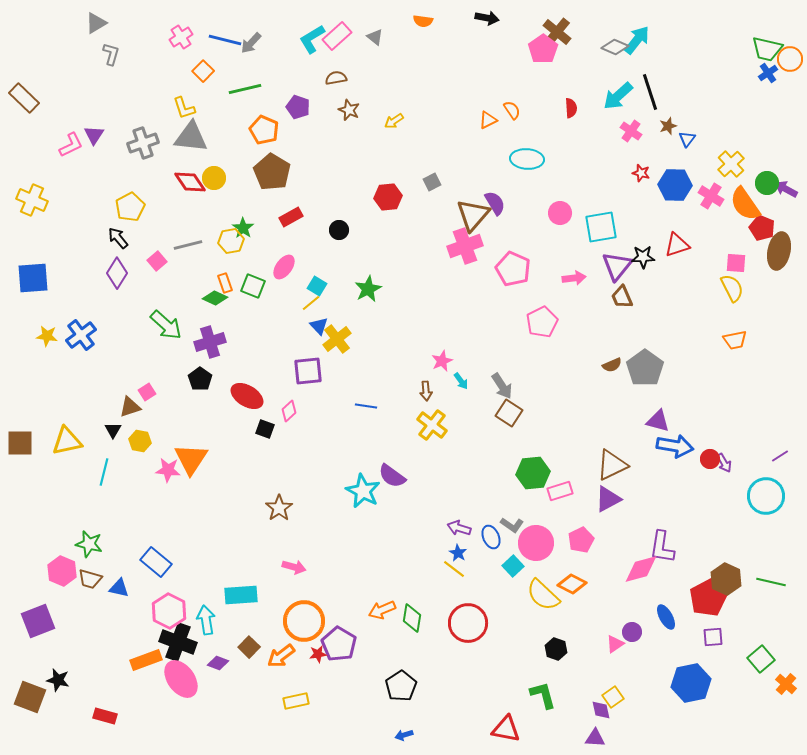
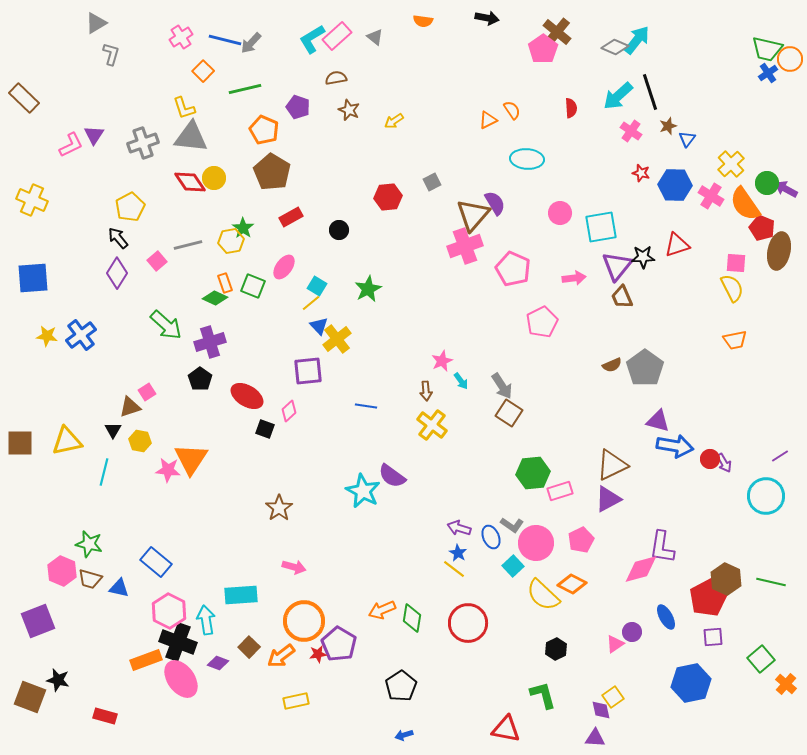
black hexagon at (556, 649): rotated 15 degrees clockwise
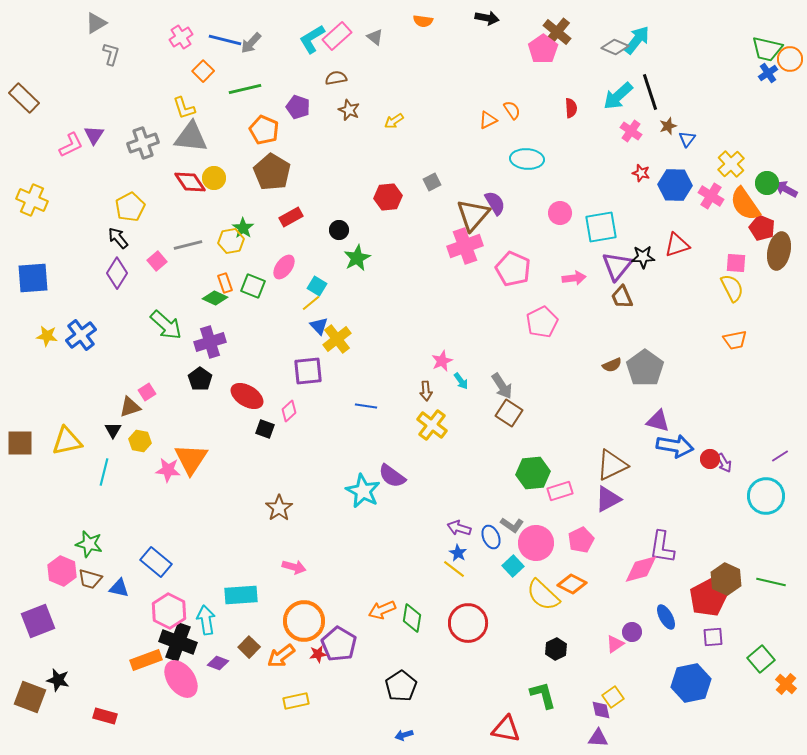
green star at (368, 289): moved 11 px left, 31 px up
purple triangle at (595, 738): moved 3 px right
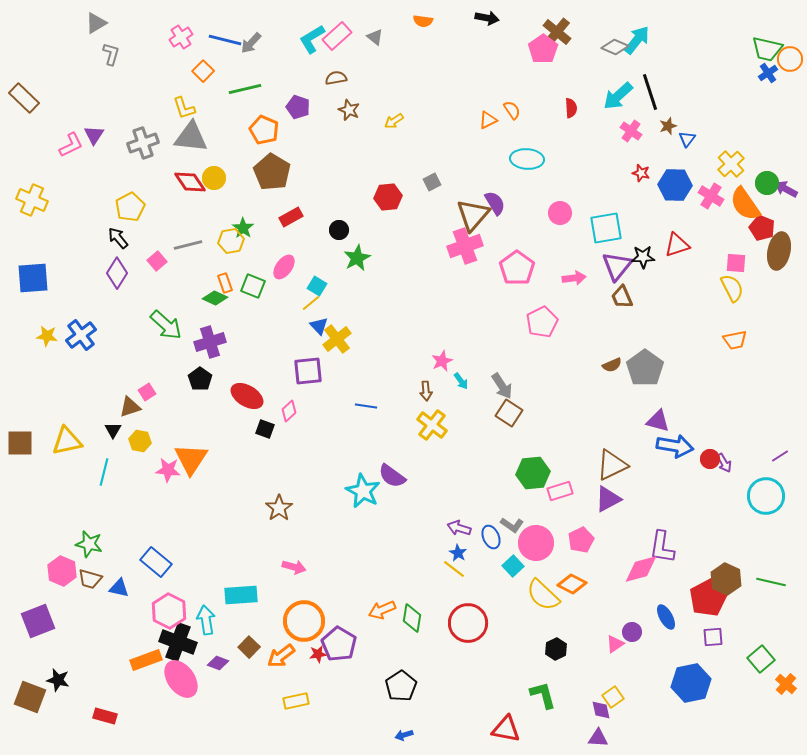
cyan square at (601, 227): moved 5 px right, 1 px down
pink pentagon at (513, 269): moved 4 px right, 1 px up; rotated 12 degrees clockwise
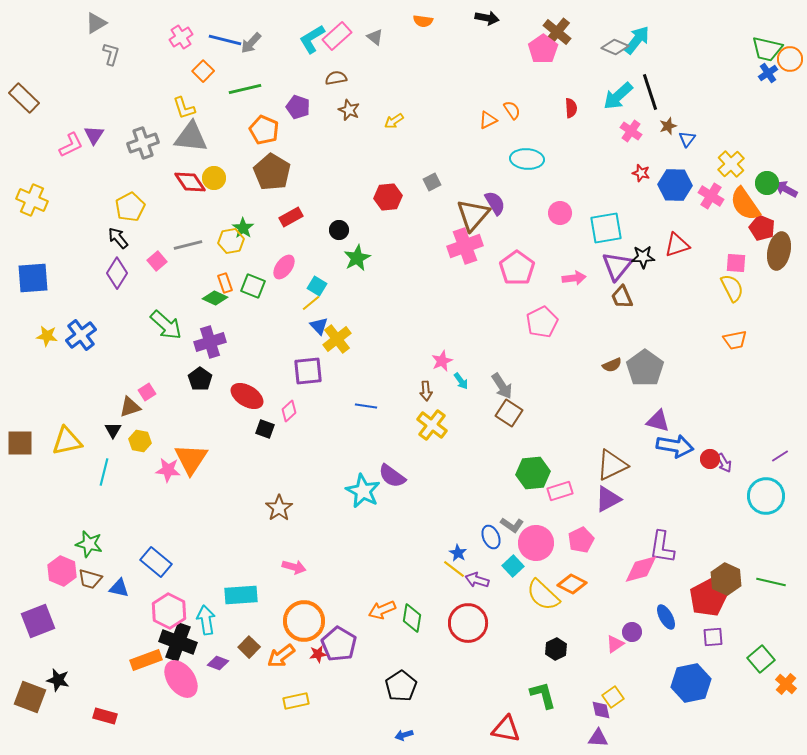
purple arrow at (459, 528): moved 18 px right, 52 px down
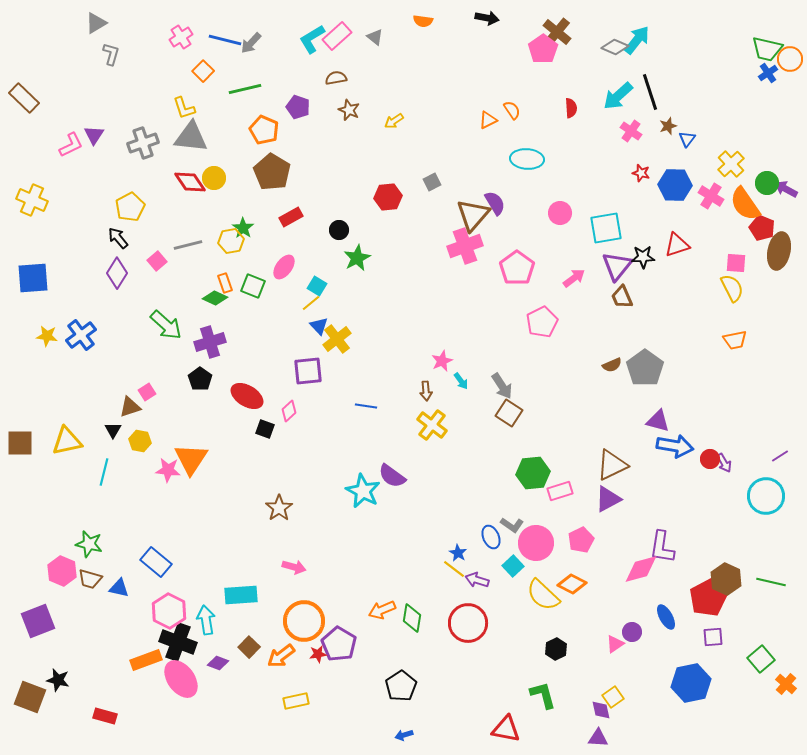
pink arrow at (574, 278): rotated 30 degrees counterclockwise
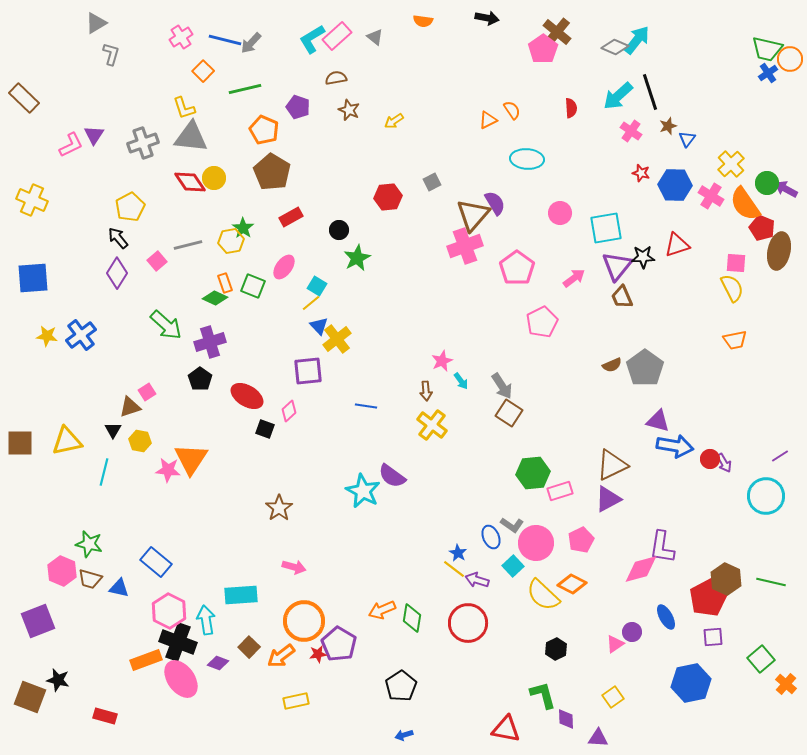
purple diamond at (601, 710): moved 35 px left, 9 px down; rotated 10 degrees clockwise
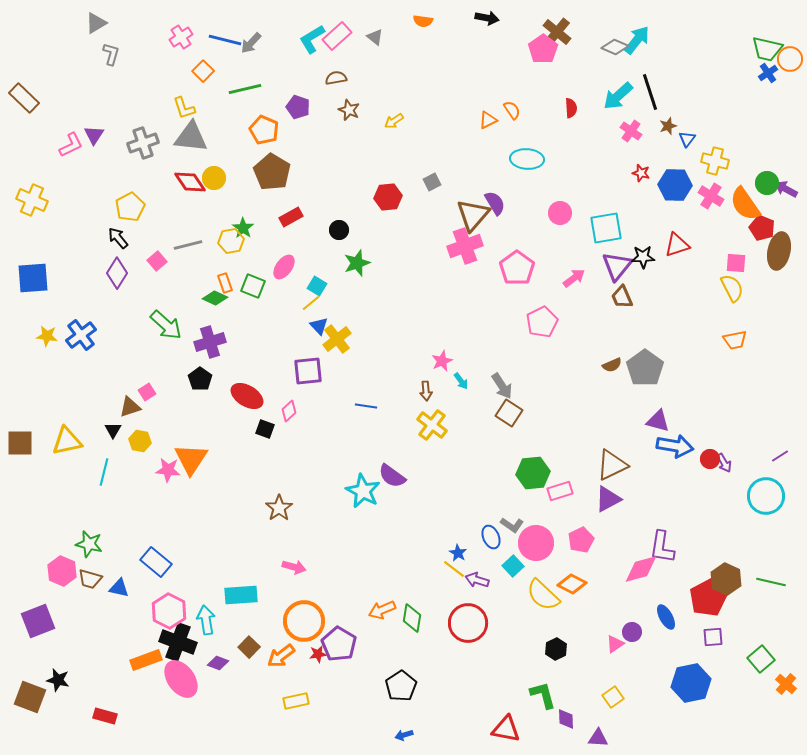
yellow cross at (731, 164): moved 16 px left, 3 px up; rotated 32 degrees counterclockwise
green star at (357, 258): moved 5 px down; rotated 8 degrees clockwise
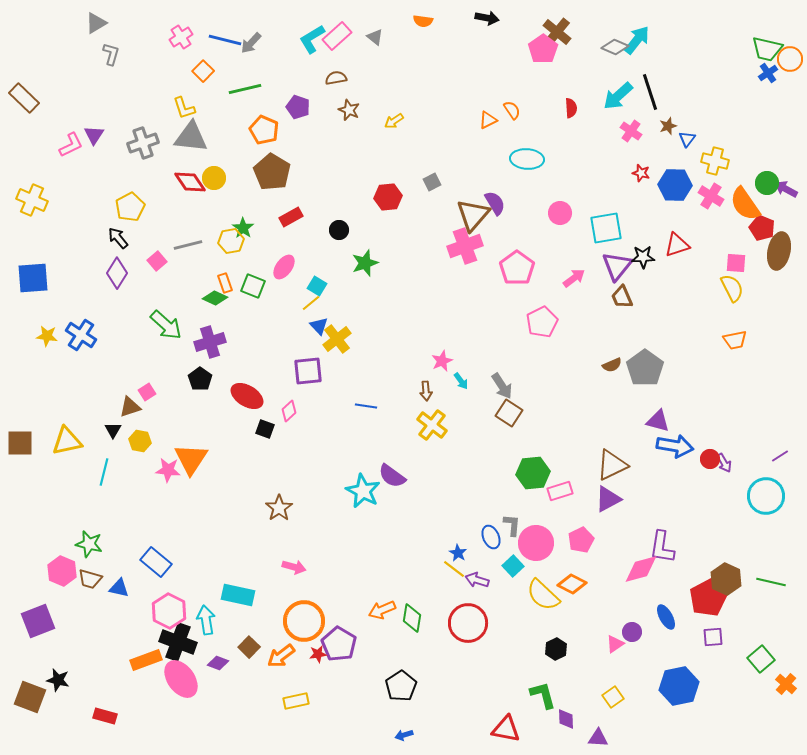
green star at (357, 263): moved 8 px right
blue cross at (81, 335): rotated 20 degrees counterclockwise
gray L-shape at (512, 525): rotated 120 degrees counterclockwise
cyan rectangle at (241, 595): moved 3 px left; rotated 16 degrees clockwise
blue hexagon at (691, 683): moved 12 px left, 3 px down
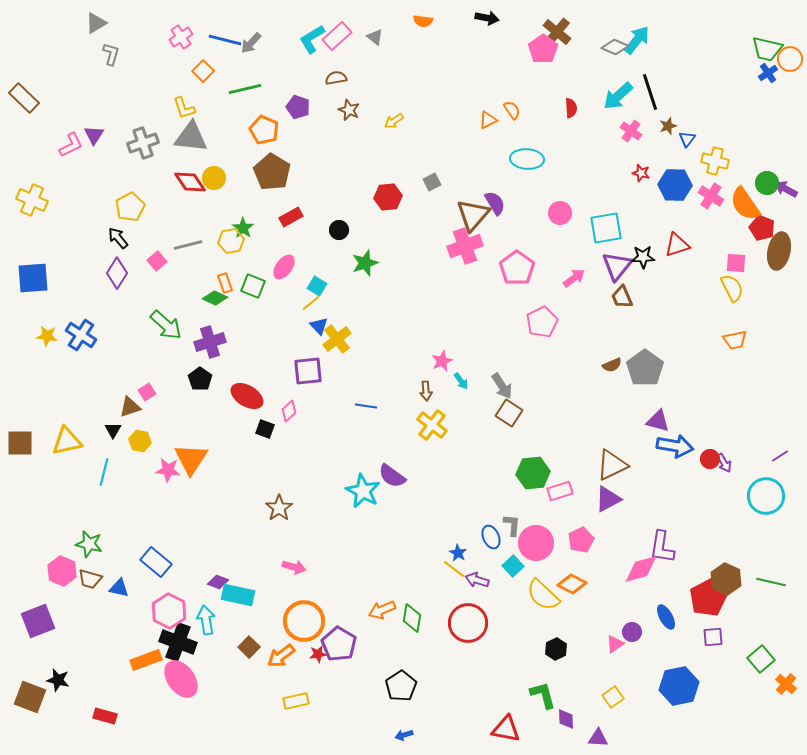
purple diamond at (218, 663): moved 81 px up
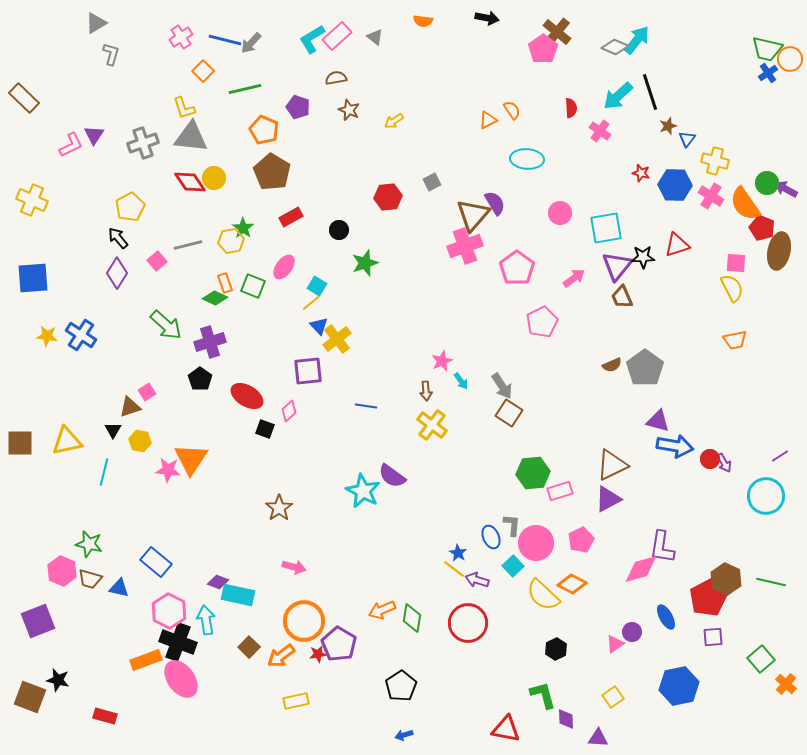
pink cross at (631, 131): moved 31 px left
